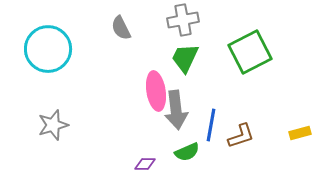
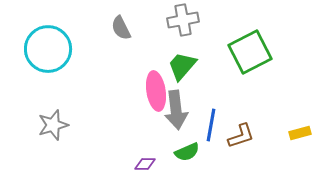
green trapezoid: moved 3 px left, 8 px down; rotated 16 degrees clockwise
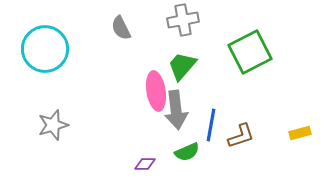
cyan circle: moved 3 px left
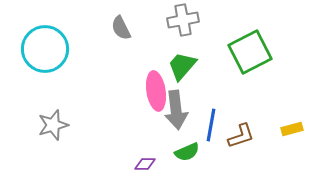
yellow rectangle: moved 8 px left, 4 px up
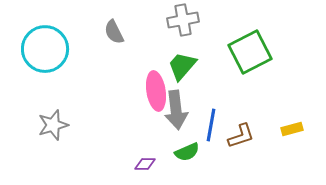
gray semicircle: moved 7 px left, 4 px down
